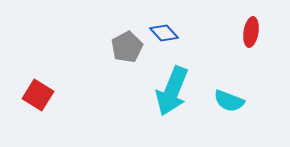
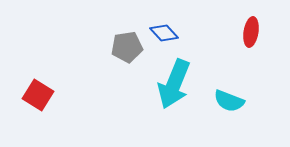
gray pentagon: rotated 20 degrees clockwise
cyan arrow: moved 2 px right, 7 px up
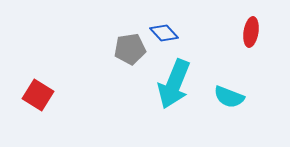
gray pentagon: moved 3 px right, 2 px down
cyan semicircle: moved 4 px up
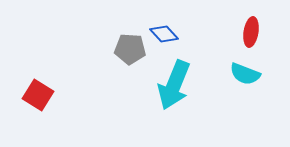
blue diamond: moved 1 px down
gray pentagon: rotated 12 degrees clockwise
cyan arrow: moved 1 px down
cyan semicircle: moved 16 px right, 23 px up
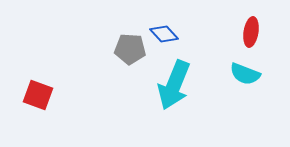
red square: rotated 12 degrees counterclockwise
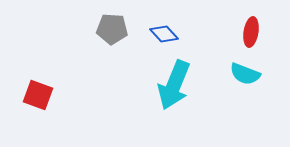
gray pentagon: moved 18 px left, 20 px up
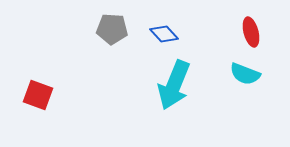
red ellipse: rotated 24 degrees counterclockwise
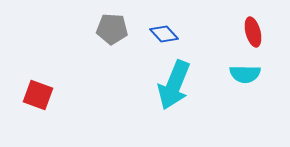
red ellipse: moved 2 px right
cyan semicircle: rotated 20 degrees counterclockwise
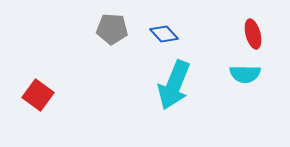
red ellipse: moved 2 px down
red square: rotated 16 degrees clockwise
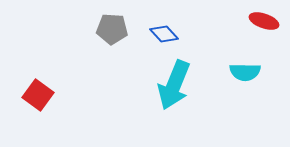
red ellipse: moved 11 px right, 13 px up; rotated 56 degrees counterclockwise
cyan semicircle: moved 2 px up
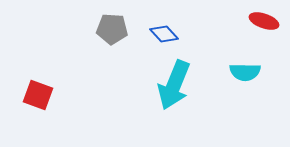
red square: rotated 16 degrees counterclockwise
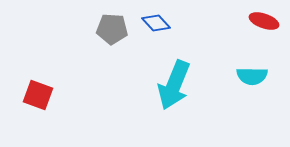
blue diamond: moved 8 px left, 11 px up
cyan semicircle: moved 7 px right, 4 px down
